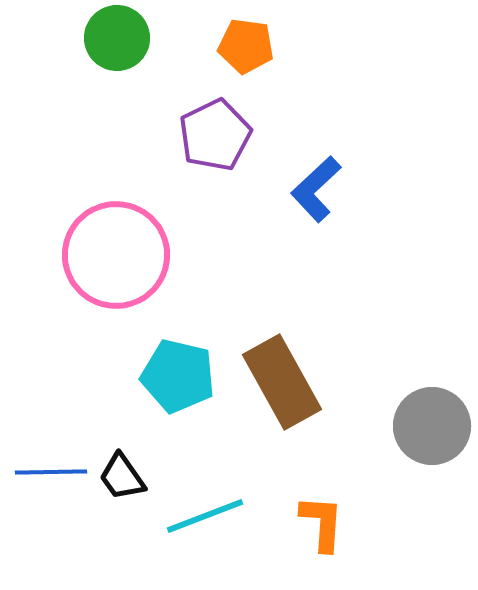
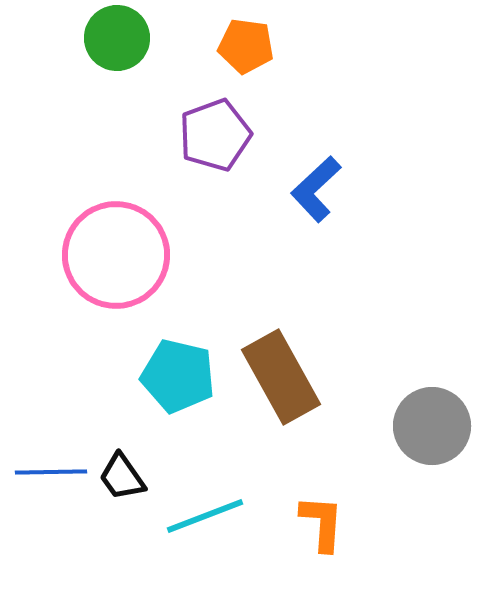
purple pentagon: rotated 6 degrees clockwise
brown rectangle: moved 1 px left, 5 px up
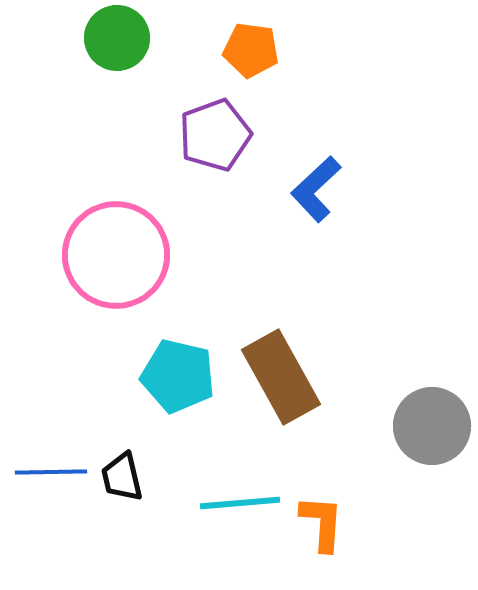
orange pentagon: moved 5 px right, 4 px down
black trapezoid: rotated 22 degrees clockwise
cyan line: moved 35 px right, 13 px up; rotated 16 degrees clockwise
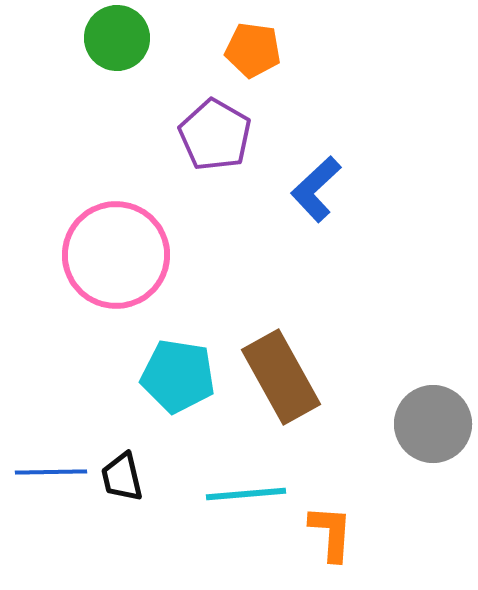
orange pentagon: moved 2 px right
purple pentagon: rotated 22 degrees counterclockwise
cyan pentagon: rotated 4 degrees counterclockwise
gray circle: moved 1 px right, 2 px up
cyan line: moved 6 px right, 9 px up
orange L-shape: moved 9 px right, 10 px down
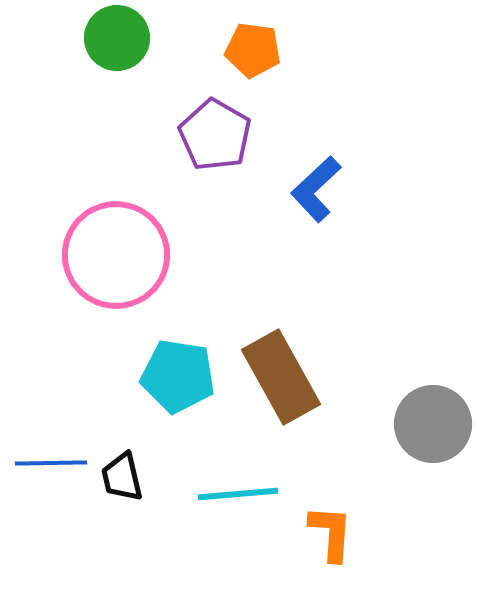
blue line: moved 9 px up
cyan line: moved 8 px left
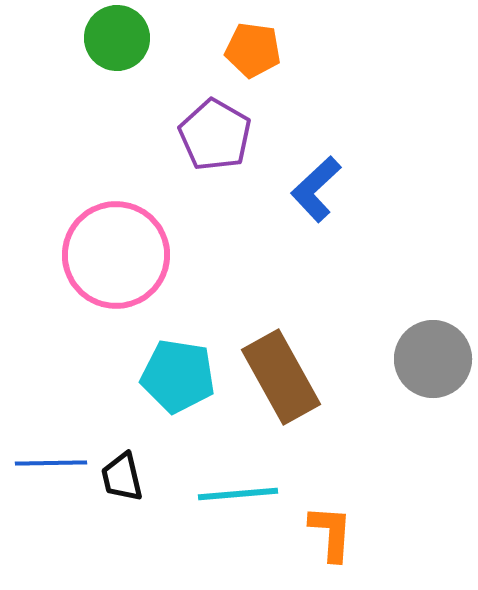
gray circle: moved 65 px up
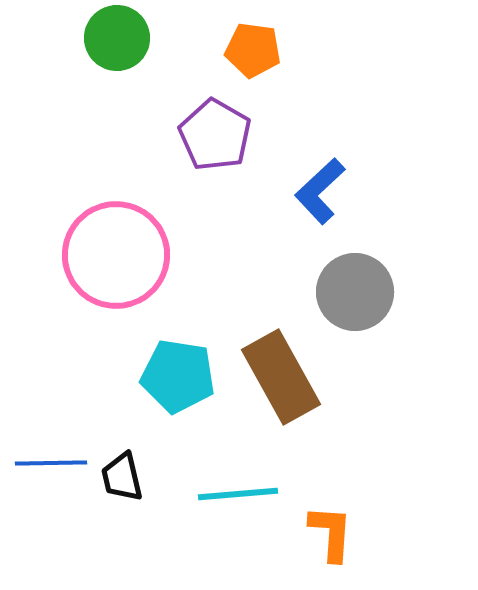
blue L-shape: moved 4 px right, 2 px down
gray circle: moved 78 px left, 67 px up
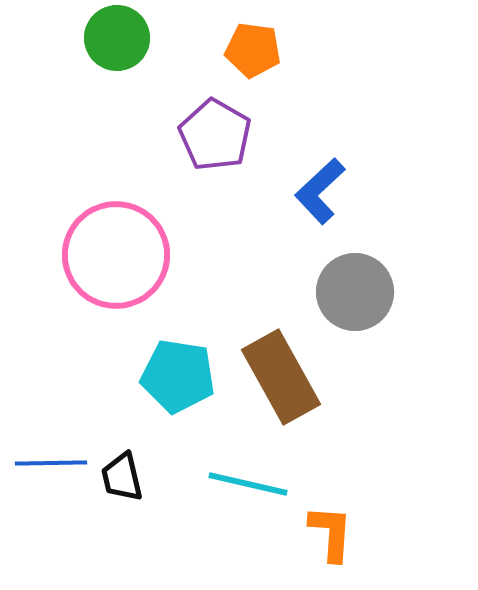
cyan line: moved 10 px right, 10 px up; rotated 18 degrees clockwise
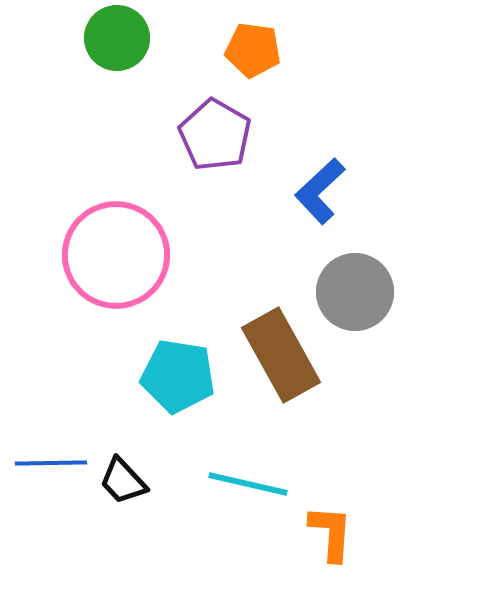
brown rectangle: moved 22 px up
black trapezoid: moved 1 px right, 4 px down; rotated 30 degrees counterclockwise
